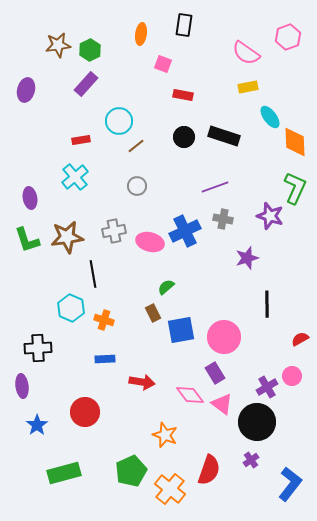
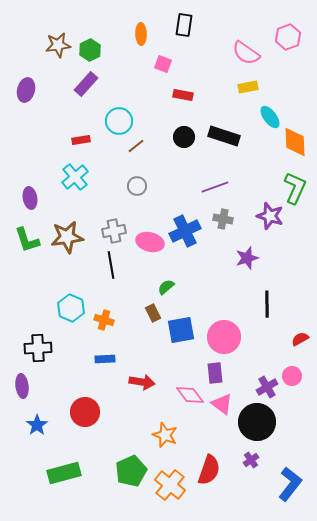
orange ellipse at (141, 34): rotated 10 degrees counterclockwise
black line at (93, 274): moved 18 px right, 9 px up
purple rectangle at (215, 373): rotated 25 degrees clockwise
orange cross at (170, 489): moved 4 px up
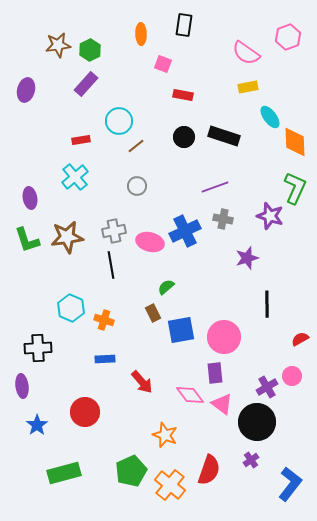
red arrow at (142, 382): rotated 40 degrees clockwise
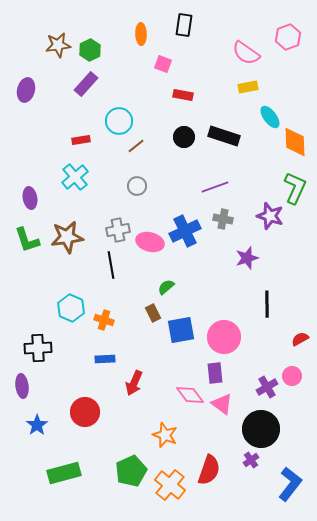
gray cross at (114, 231): moved 4 px right, 1 px up
red arrow at (142, 382): moved 8 px left, 1 px down; rotated 65 degrees clockwise
black circle at (257, 422): moved 4 px right, 7 px down
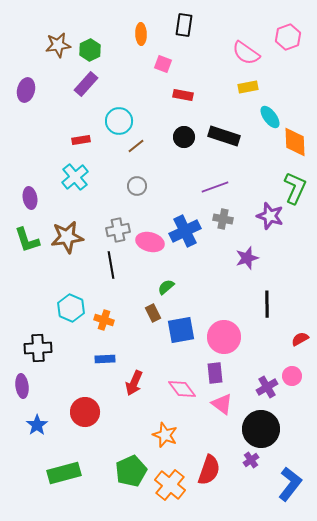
pink diamond at (190, 395): moved 8 px left, 6 px up
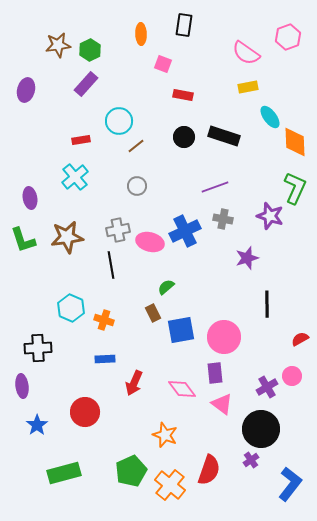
green L-shape at (27, 240): moved 4 px left
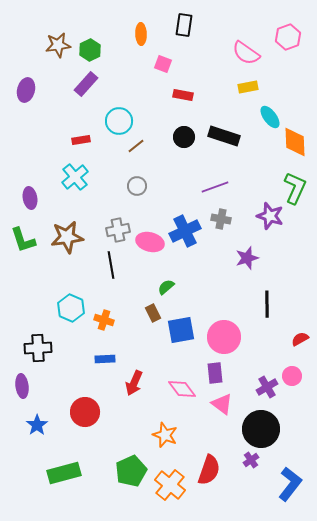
gray cross at (223, 219): moved 2 px left
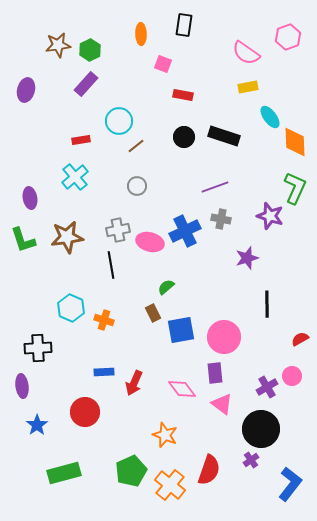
blue rectangle at (105, 359): moved 1 px left, 13 px down
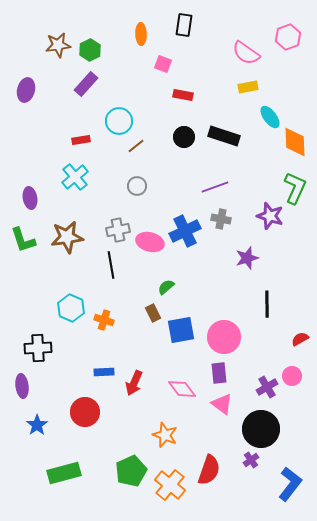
purple rectangle at (215, 373): moved 4 px right
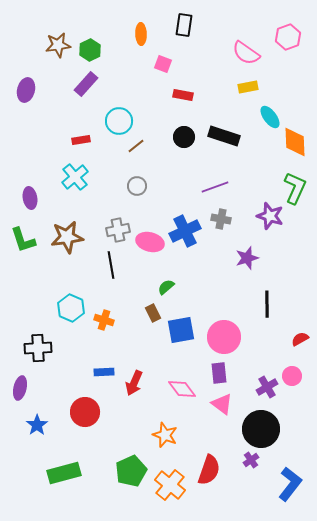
purple ellipse at (22, 386): moved 2 px left, 2 px down; rotated 20 degrees clockwise
